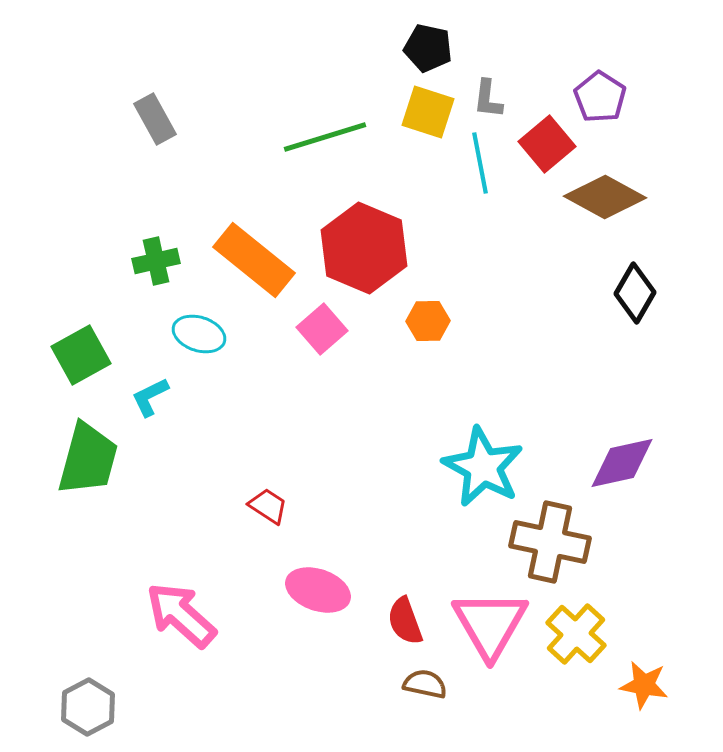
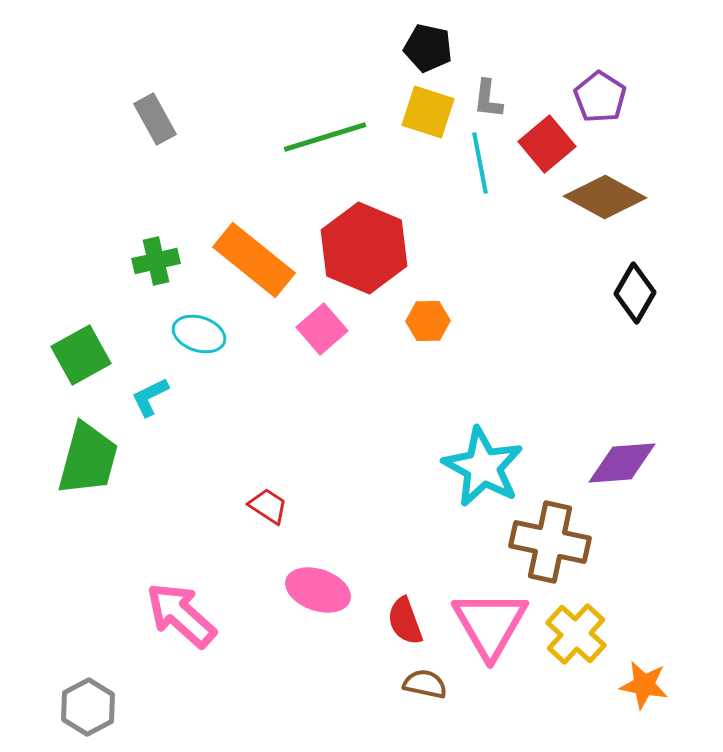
purple diamond: rotated 8 degrees clockwise
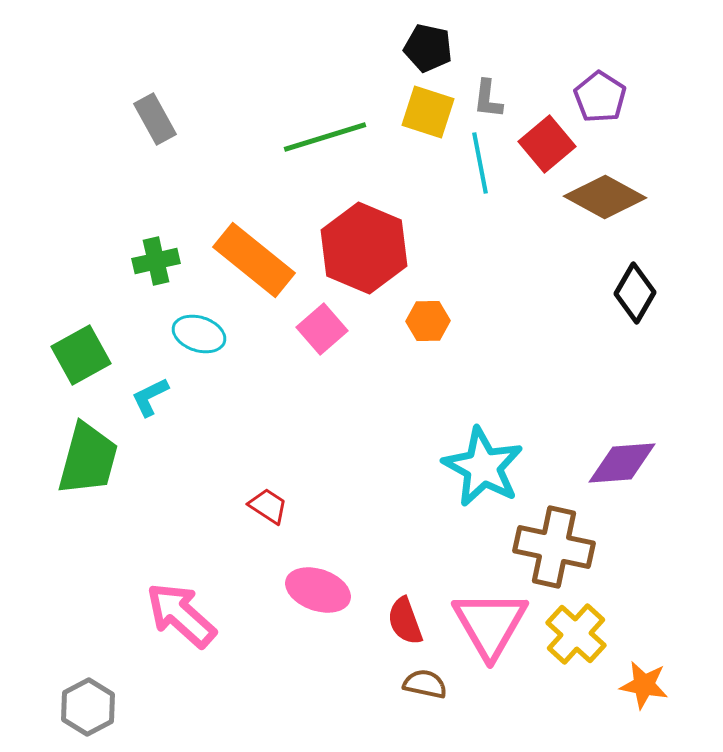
brown cross: moved 4 px right, 5 px down
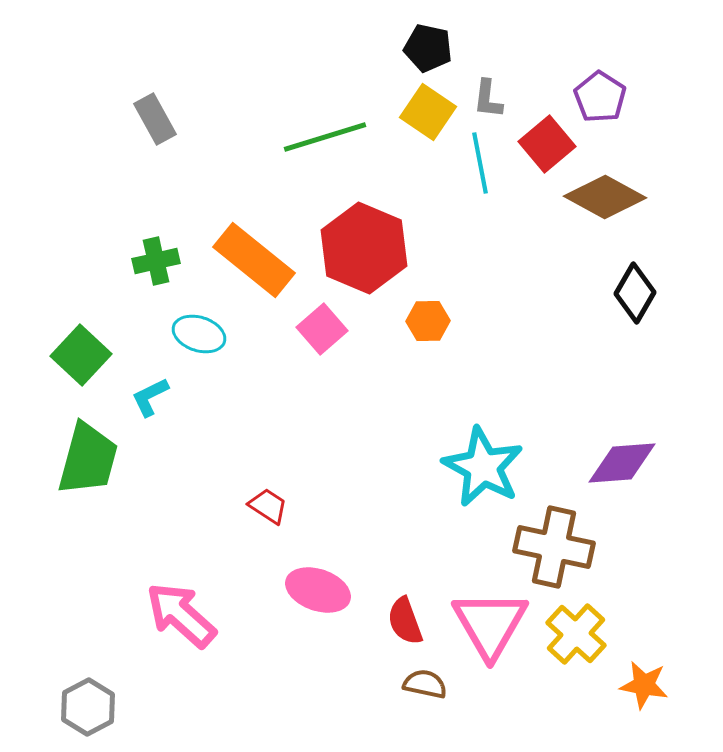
yellow square: rotated 16 degrees clockwise
green square: rotated 18 degrees counterclockwise
